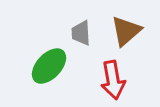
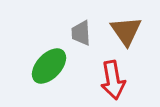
brown triangle: rotated 24 degrees counterclockwise
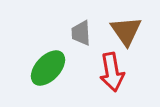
green ellipse: moved 1 px left, 2 px down
red arrow: moved 1 px left, 8 px up
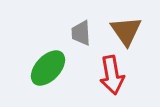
red arrow: moved 3 px down
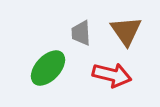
red arrow: rotated 66 degrees counterclockwise
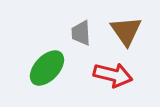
green ellipse: moved 1 px left
red arrow: moved 1 px right
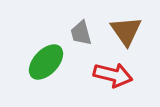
gray trapezoid: rotated 12 degrees counterclockwise
green ellipse: moved 1 px left, 6 px up
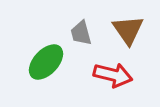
brown triangle: moved 2 px right, 1 px up
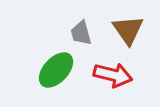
green ellipse: moved 10 px right, 8 px down
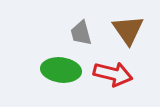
green ellipse: moved 5 px right; rotated 54 degrees clockwise
red arrow: moved 1 px up
